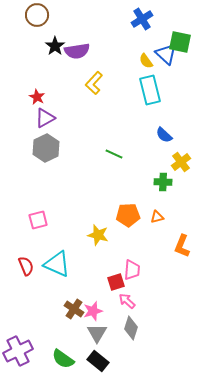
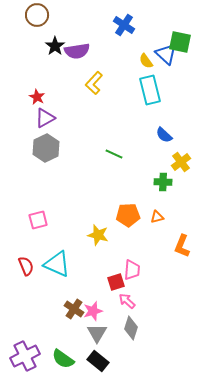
blue cross: moved 18 px left, 6 px down; rotated 25 degrees counterclockwise
purple cross: moved 7 px right, 5 px down
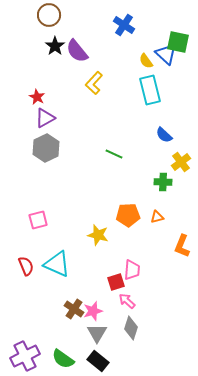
brown circle: moved 12 px right
green square: moved 2 px left
purple semicircle: rotated 60 degrees clockwise
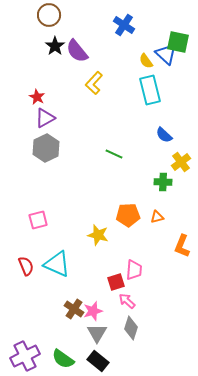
pink trapezoid: moved 2 px right
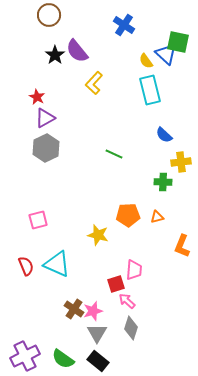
black star: moved 9 px down
yellow cross: rotated 30 degrees clockwise
red square: moved 2 px down
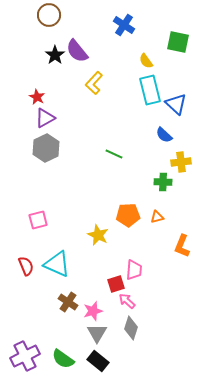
blue triangle: moved 10 px right, 50 px down
yellow star: rotated 10 degrees clockwise
brown cross: moved 6 px left, 7 px up
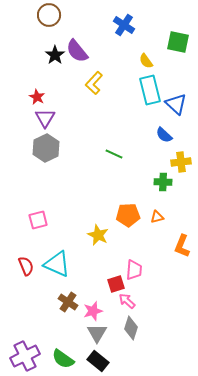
purple triangle: rotated 30 degrees counterclockwise
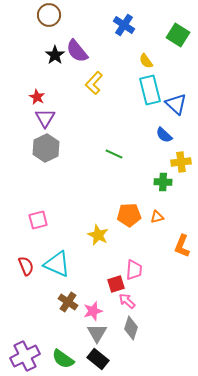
green square: moved 7 px up; rotated 20 degrees clockwise
orange pentagon: moved 1 px right
black rectangle: moved 2 px up
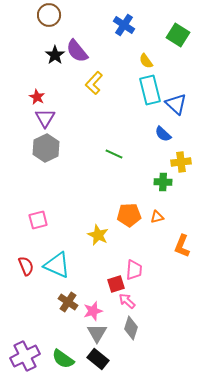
blue semicircle: moved 1 px left, 1 px up
cyan triangle: moved 1 px down
